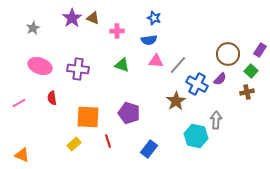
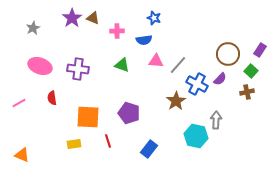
blue semicircle: moved 5 px left
yellow rectangle: rotated 32 degrees clockwise
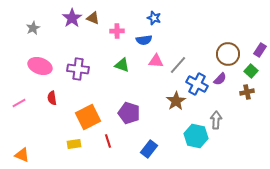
orange square: rotated 30 degrees counterclockwise
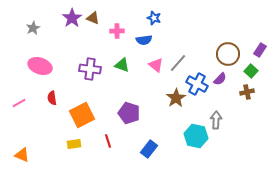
pink triangle: moved 4 px down; rotated 35 degrees clockwise
gray line: moved 2 px up
purple cross: moved 12 px right
brown star: moved 3 px up
orange square: moved 6 px left, 2 px up
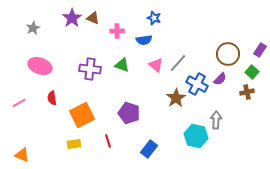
green square: moved 1 px right, 1 px down
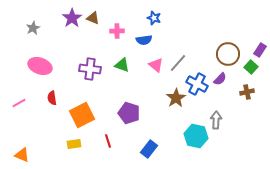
green square: moved 1 px left, 5 px up
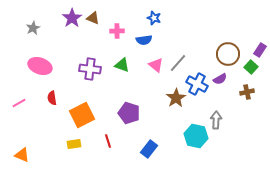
purple semicircle: rotated 16 degrees clockwise
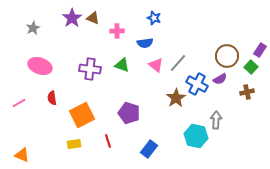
blue semicircle: moved 1 px right, 3 px down
brown circle: moved 1 px left, 2 px down
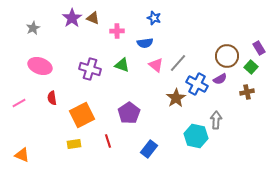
purple rectangle: moved 1 px left, 2 px up; rotated 64 degrees counterclockwise
purple cross: rotated 10 degrees clockwise
purple pentagon: rotated 20 degrees clockwise
